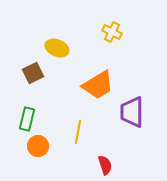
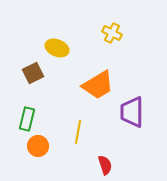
yellow cross: moved 1 px down
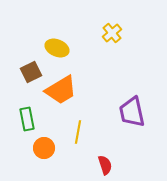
yellow cross: rotated 24 degrees clockwise
brown square: moved 2 px left, 1 px up
orange trapezoid: moved 37 px left, 5 px down
purple trapezoid: rotated 12 degrees counterclockwise
green rectangle: rotated 25 degrees counterclockwise
orange circle: moved 6 px right, 2 px down
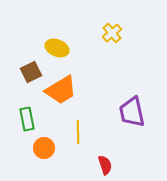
yellow line: rotated 10 degrees counterclockwise
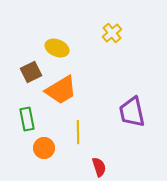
red semicircle: moved 6 px left, 2 px down
